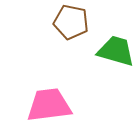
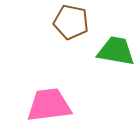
green trapezoid: rotated 6 degrees counterclockwise
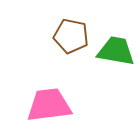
brown pentagon: moved 14 px down
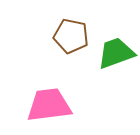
green trapezoid: moved 2 px down; rotated 30 degrees counterclockwise
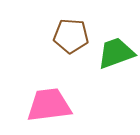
brown pentagon: rotated 8 degrees counterclockwise
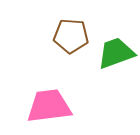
pink trapezoid: moved 1 px down
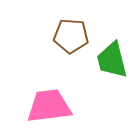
green trapezoid: moved 4 px left, 7 px down; rotated 84 degrees counterclockwise
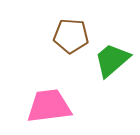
green trapezoid: rotated 63 degrees clockwise
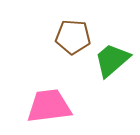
brown pentagon: moved 2 px right, 1 px down
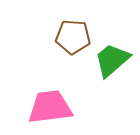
pink trapezoid: moved 1 px right, 1 px down
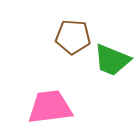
green trapezoid: rotated 117 degrees counterclockwise
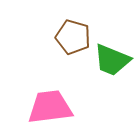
brown pentagon: rotated 12 degrees clockwise
